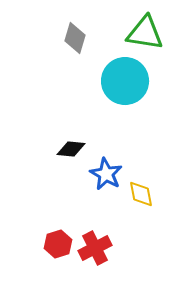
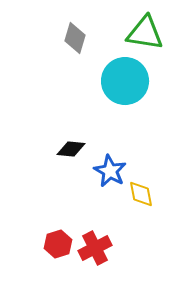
blue star: moved 4 px right, 3 px up
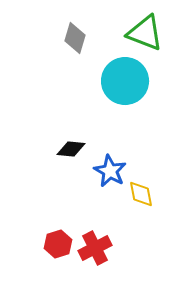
green triangle: rotated 12 degrees clockwise
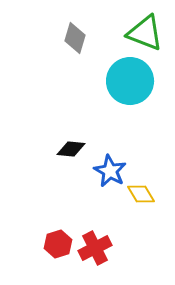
cyan circle: moved 5 px right
yellow diamond: rotated 20 degrees counterclockwise
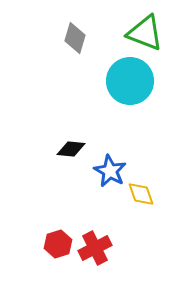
yellow diamond: rotated 12 degrees clockwise
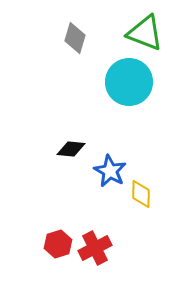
cyan circle: moved 1 px left, 1 px down
yellow diamond: rotated 20 degrees clockwise
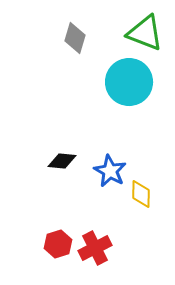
black diamond: moved 9 px left, 12 px down
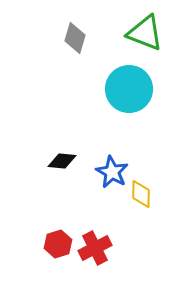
cyan circle: moved 7 px down
blue star: moved 2 px right, 1 px down
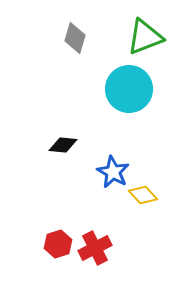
green triangle: moved 4 px down; rotated 42 degrees counterclockwise
black diamond: moved 1 px right, 16 px up
blue star: moved 1 px right
yellow diamond: moved 2 px right, 1 px down; rotated 44 degrees counterclockwise
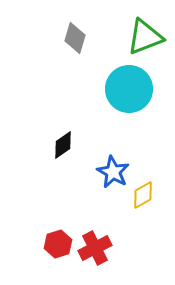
black diamond: rotated 40 degrees counterclockwise
yellow diamond: rotated 76 degrees counterclockwise
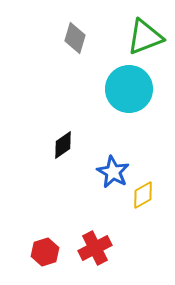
red hexagon: moved 13 px left, 8 px down
